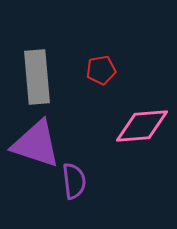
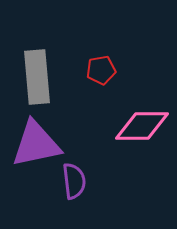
pink diamond: rotated 4 degrees clockwise
purple triangle: rotated 30 degrees counterclockwise
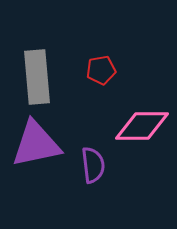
purple semicircle: moved 19 px right, 16 px up
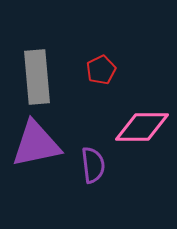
red pentagon: rotated 16 degrees counterclockwise
pink diamond: moved 1 px down
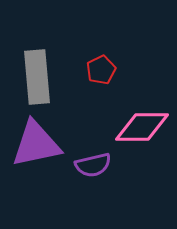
purple semicircle: rotated 84 degrees clockwise
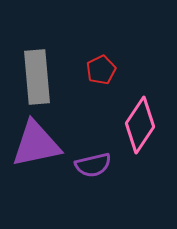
pink diamond: moved 2 px left, 2 px up; rotated 56 degrees counterclockwise
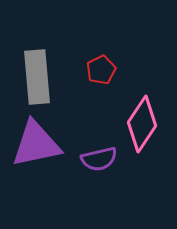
pink diamond: moved 2 px right, 1 px up
purple semicircle: moved 6 px right, 6 px up
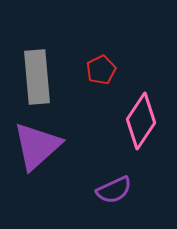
pink diamond: moved 1 px left, 3 px up
purple triangle: moved 1 px right, 2 px down; rotated 30 degrees counterclockwise
purple semicircle: moved 15 px right, 31 px down; rotated 12 degrees counterclockwise
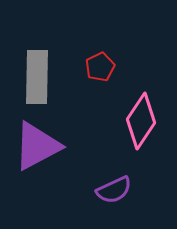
red pentagon: moved 1 px left, 3 px up
gray rectangle: rotated 6 degrees clockwise
purple triangle: rotated 14 degrees clockwise
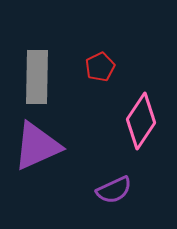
purple triangle: rotated 4 degrees clockwise
